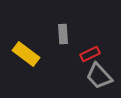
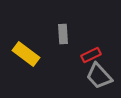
red rectangle: moved 1 px right, 1 px down
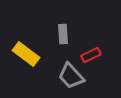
gray trapezoid: moved 28 px left
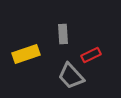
yellow rectangle: rotated 56 degrees counterclockwise
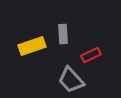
yellow rectangle: moved 6 px right, 8 px up
gray trapezoid: moved 4 px down
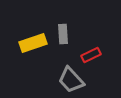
yellow rectangle: moved 1 px right, 3 px up
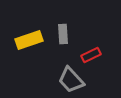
yellow rectangle: moved 4 px left, 3 px up
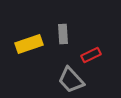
yellow rectangle: moved 4 px down
